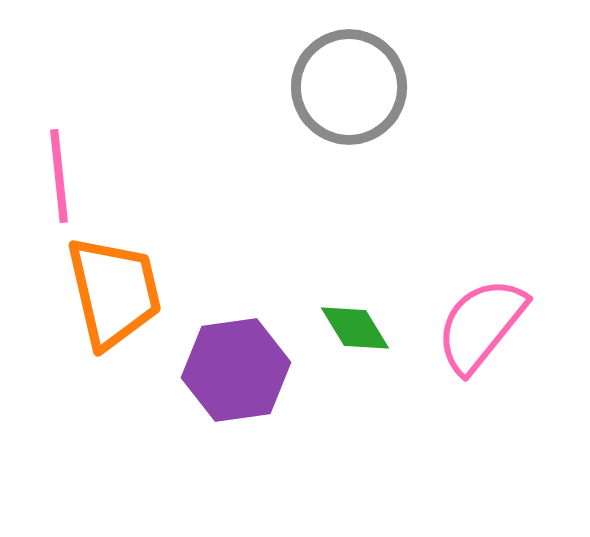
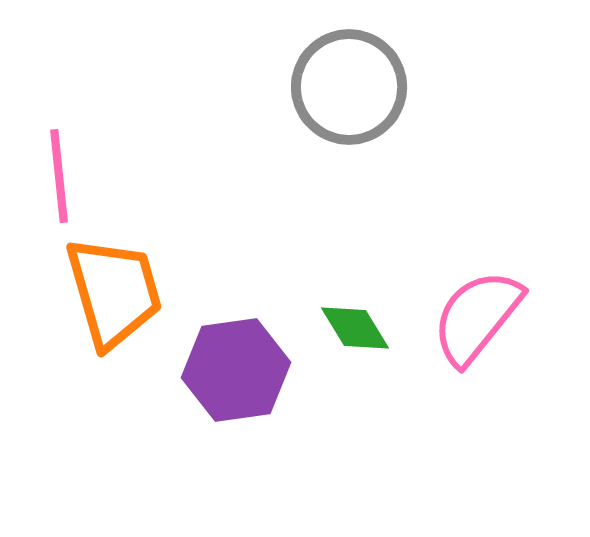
orange trapezoid: rotated 3 degrees counterclockwise
pink semicircle: moved 4 px left, 8 px up
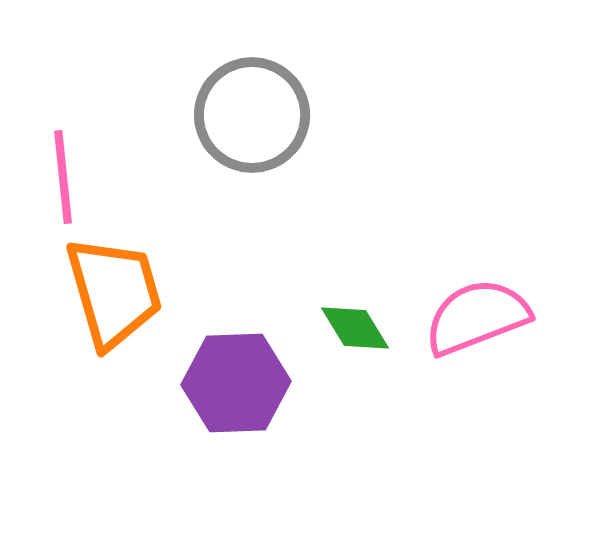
gray circle: moved 97 px left, 28 px down
pink line: moved 4 px right, 1 px down
pink semicircle: rotated 30 degrees clockwise
purple hexagon: moved 13 px down; rotated 6 degrees clockwise
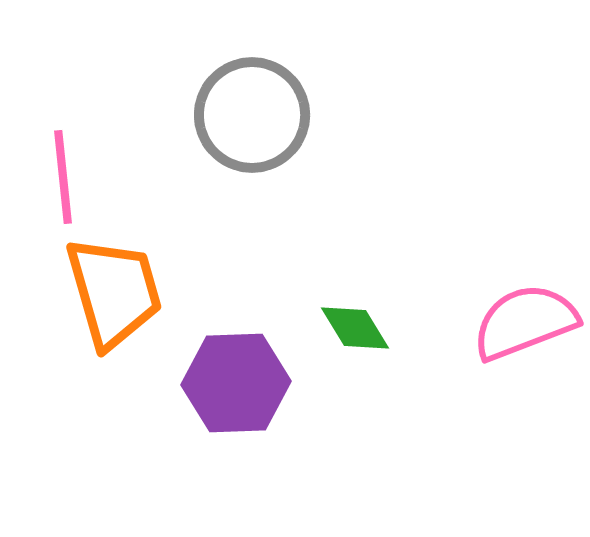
pink semicircle: moved 48 px right, 5 px down
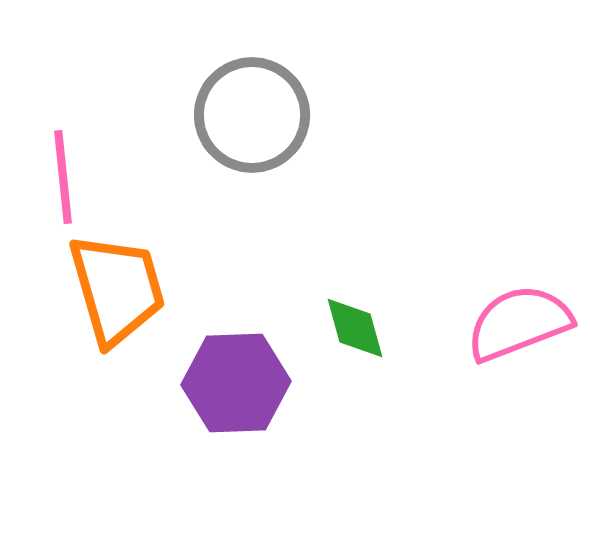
orange trapezoid: moved 3 px right, 3 px up
pink semicircle: moved 6 px left, 1 px down
green diamond: rotated 16 degrees clockwise
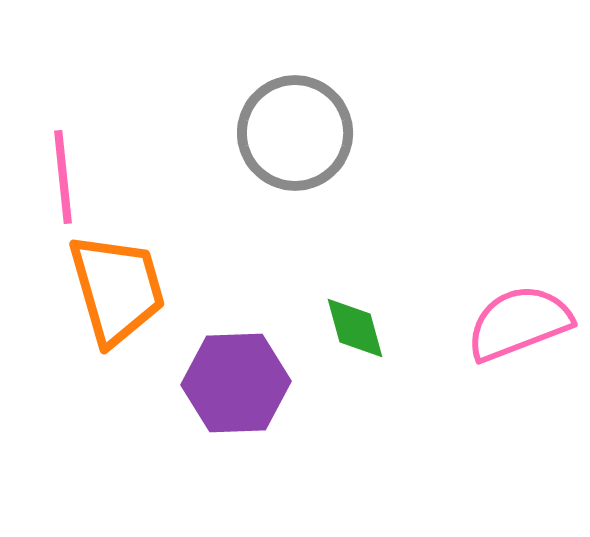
gray circle: moved 43 px right, 18 px down
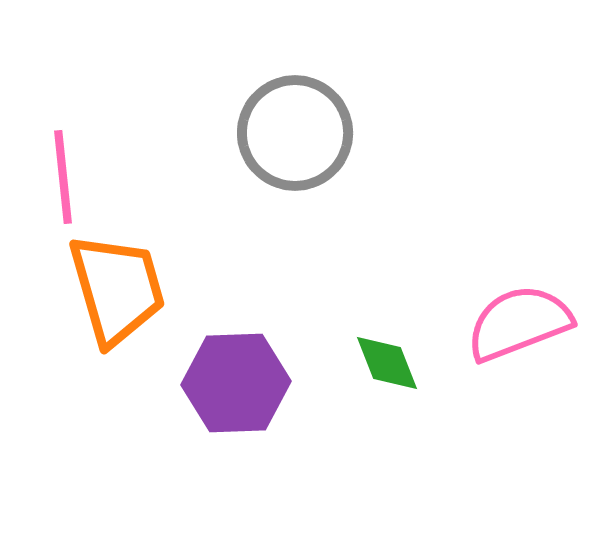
green diamond: moved 32 px right, 35 px down; rotated 6 degrees counterclockwise
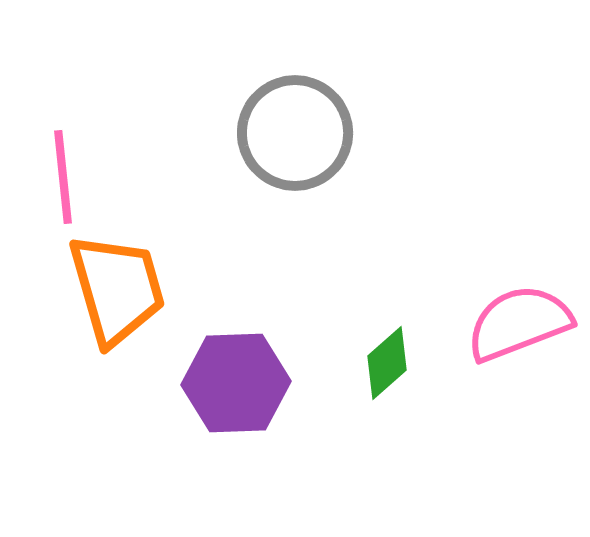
green diamond: rotated 70 degrees clockwise
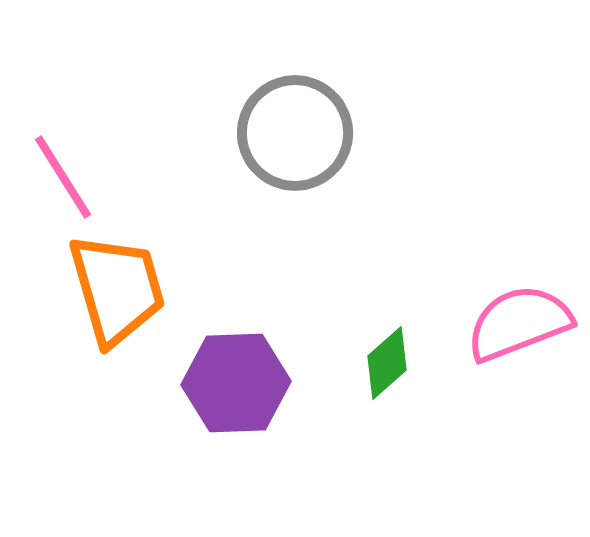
pink line: rotated 26 degrees counterclockwise
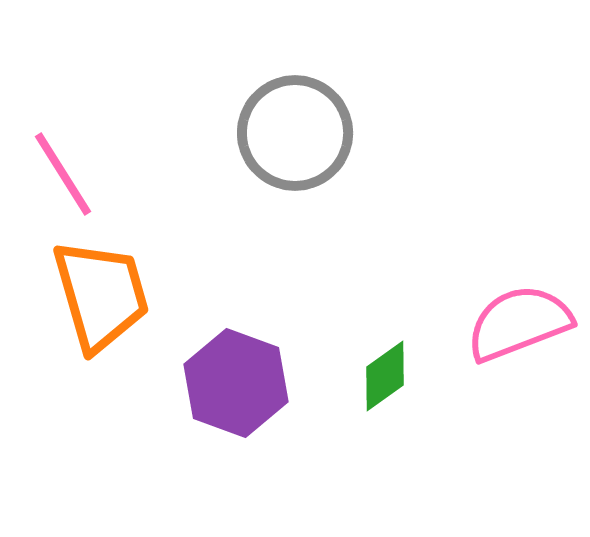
pink line: moved 3 px up
orange trapezoid: moved 16 px left, 6 px down
green diamond: moved 2 px left, 13 px down; rotated 6 degrees clockwise
purple hexagon: rotated 22 degrees clockwise
